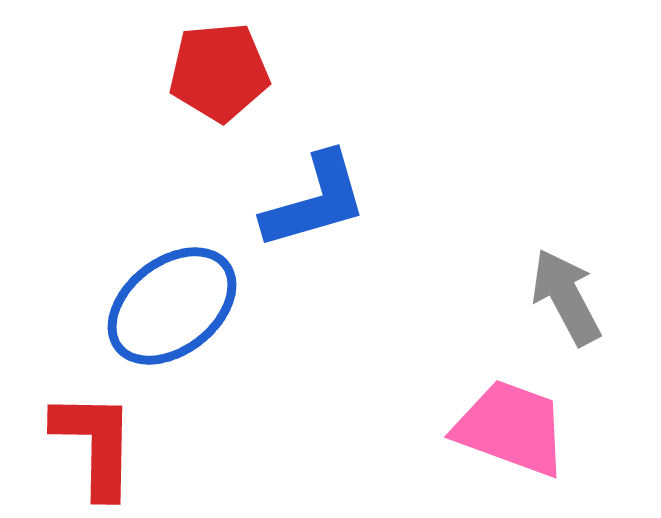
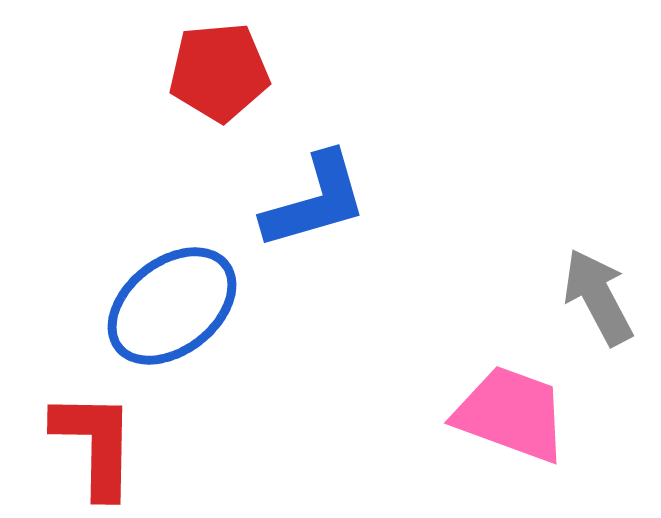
gray arrow: moved 32 px right
pink trapezoid: moved 14 px up
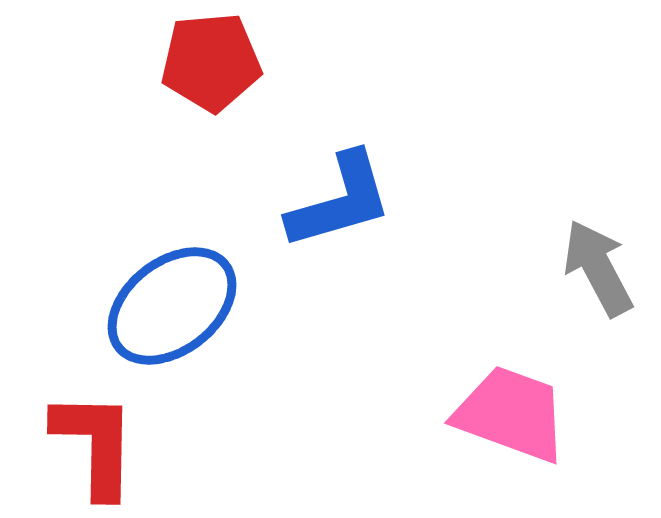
red pentagon: moved 8 px left, 10 px up
blue L-shape: moved 25 px right
gray arrow: moved 29 px up
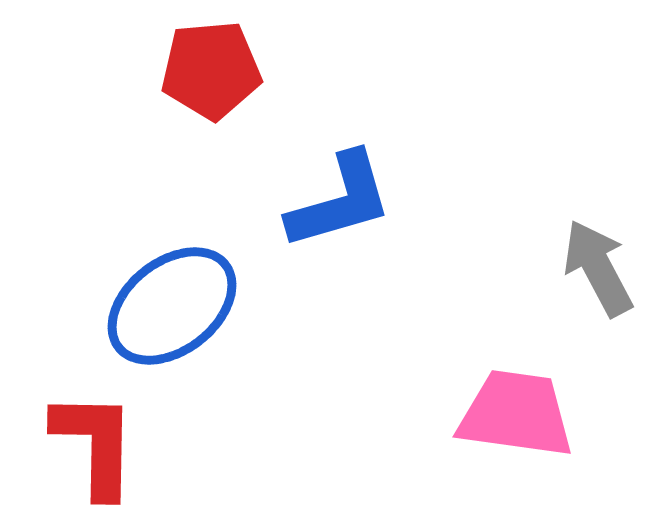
red pentagon: moved 8 px down
pink trapezoid: moved 5 px right; rotated 12 degrees counterclockwise
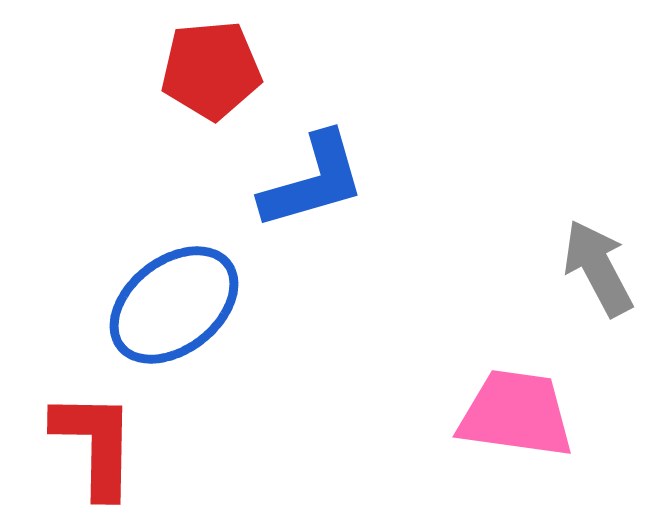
blue L-shape: moved 27 px left, 20 px up
blue ellipse: moved 2 px right, 1 px up
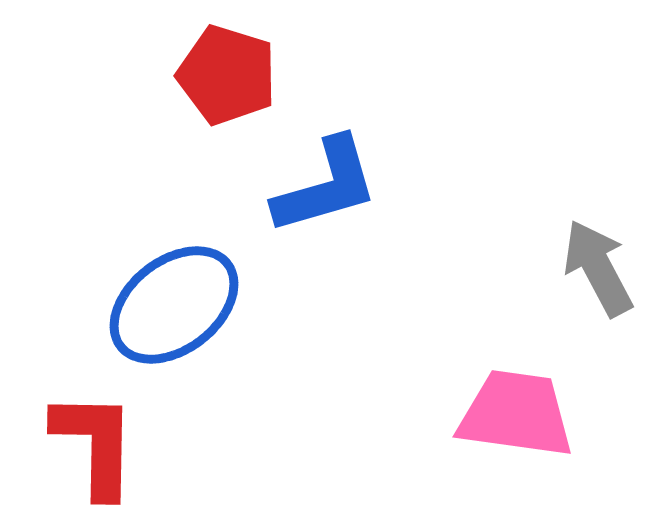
red pentagon: moved 16 px right, 5 px down; rotated 22 degrees clockwise
blue L-shape: moved 13 px right, 5 px down
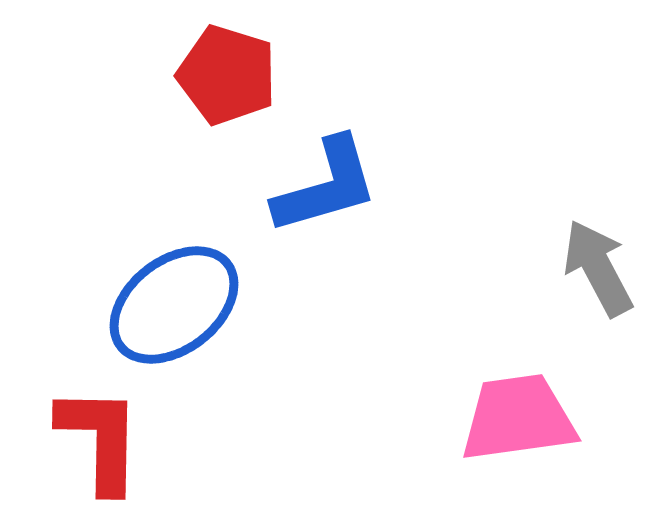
pink trapezoid: moved 2 px right, 4 px down; rotated 16 degrees counterclockwise
red L-shape: moved 5 px right, 5 px up
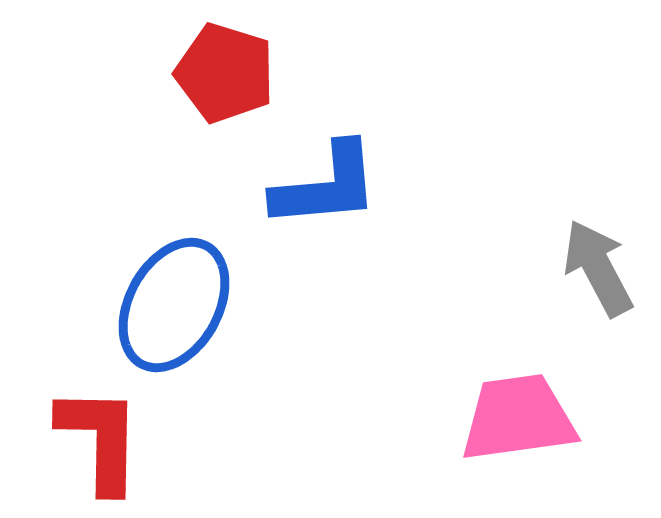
red pentagon: moved 2 px left, 2 px up
blue L-shape: rotated 11 degrees clockwise
blue ellipse: rotated 23 degrees counterclockwise
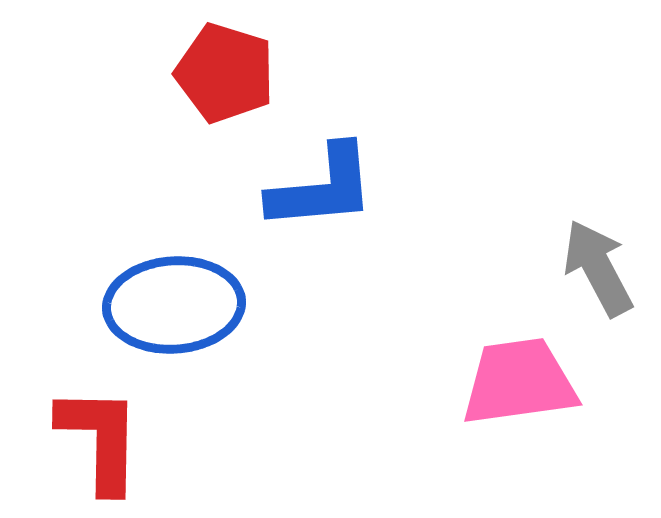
blue L-shape: moved 4 px left, 2 px down
blue ellipse: rotated 57 degrees clockwise
pink trapezoid: moved 1 px right, 36 px up
